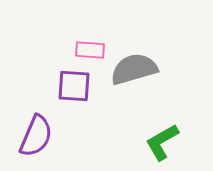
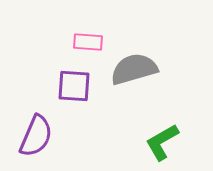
pink rectangle: moved 2 px left, 8 px up
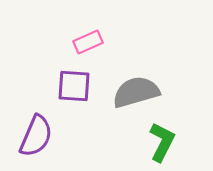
pink rectangle: rotated 28 degrees counterclockwise
gray semicircle: moved 2 px right, 23 px down
green L-shape: rotated 147 degrees clockwise
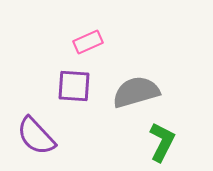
purple semicircle: rotated 114 degrees clockwise
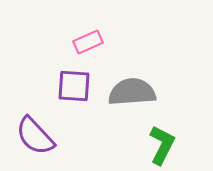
gray semicircle: moved 4 px left; rotated 12 degrees clockwise
purple semicircle: moved 1 px left
green L-shape: moved 3 px down
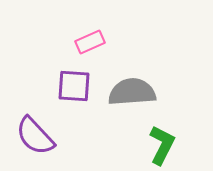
pink rectangle: moved 2 px right
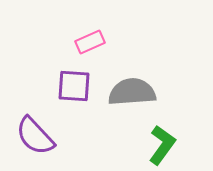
green L-shape: rotated 9 degrees clockwise
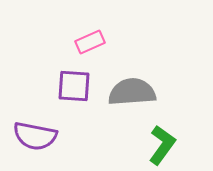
purple semicircle: rotated 36 degrees counterclockwise
